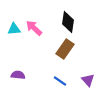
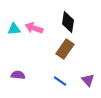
pink arrow: rotated 24 degrees counterclockwise
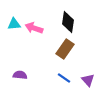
cyan triangle: moved 5 px up
purple semicircle: moved 2 px right
blue line: moved 4 px right, 3 px up
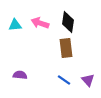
cyan triangle: moved 1 px right, 1 px down
pink arrow: moved 6 px right, 5 px up
brown rectangle: moved 1 px right, 1 px up; rotated 42 degrees counterclockwise
blue line: moved 2 px down
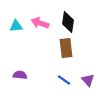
cyan triangle: moved 1 px right, 1 px down
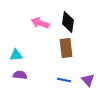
cyan triangle: moved 29 px down
blue line: rotated 24 degrees counterclockwise
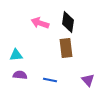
blue line: moved 14 px left
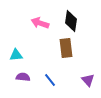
black diamond: moved 3 px right, 1 px up
purple semicircle: moved 3 px right, 2 px down
blue line: rotated 40 degrees clockwise
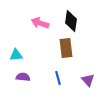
blue line: moved 8 px right, 2 px up; rotated 24 degrees clockwise
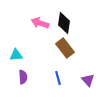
black diamond: moved 7 px left, 2 px down
brown rectangle: moved 1 px left; rotated 30 degrees counterclockwise
purple semicircle: rotated 80 degrees clockwise
